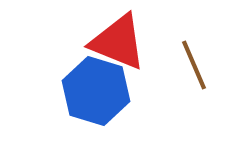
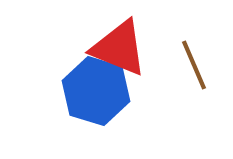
red triangle: moved 1 px right, 6 px down
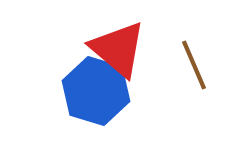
red triangle: moved 1 px left, 1 px down; rotated 18 degrees clockwise
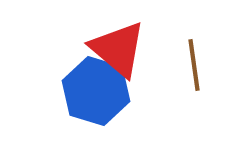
brown line: rotated 15 degrees clockwise
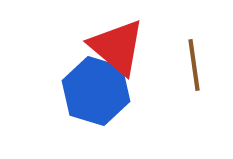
red triangle: moved 1 px left, 2 px up
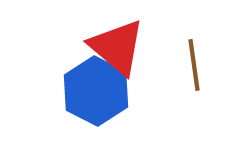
blue hexagon: rotated 10 degrees clockwise
